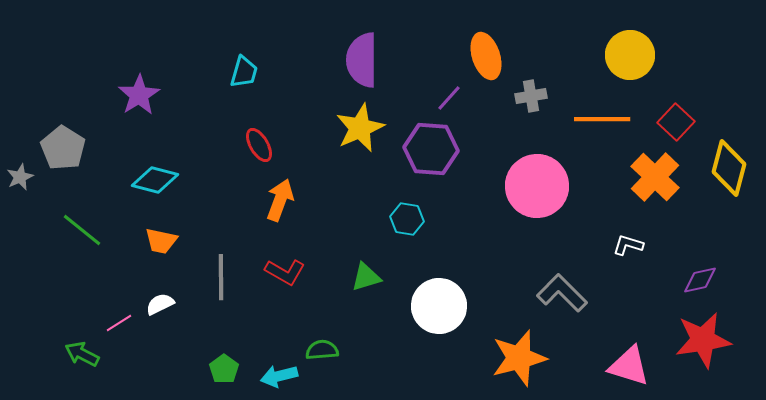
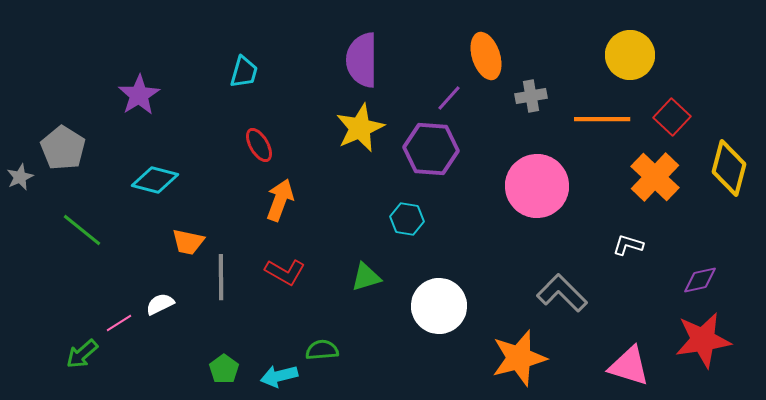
red square: moved 4 px left, 5 px up
orange trapezoid: moved 27 px right, 1 px down
green arrow: rotated 68 degrees counterclockwise
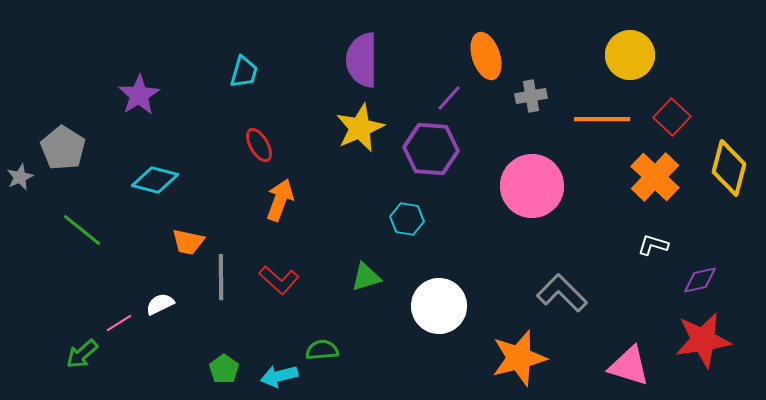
pink circle: moved 5 px left
white L-shape: moved 25 px right
red L-shape: moved 6 px left, 8 px down; rotated 12 degrees clockwise
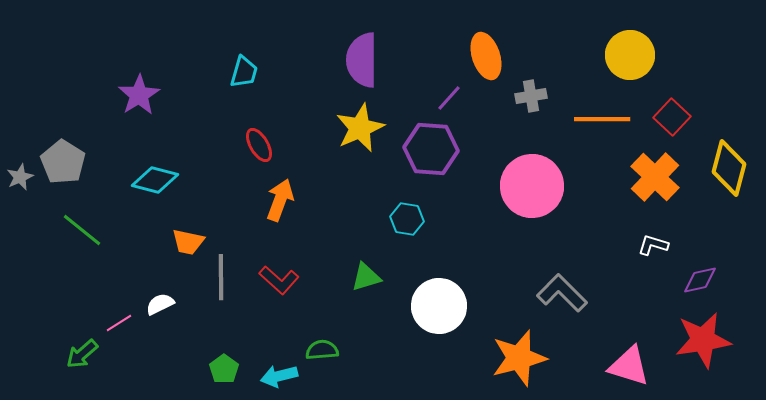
gray pentagon: moved 14 px down
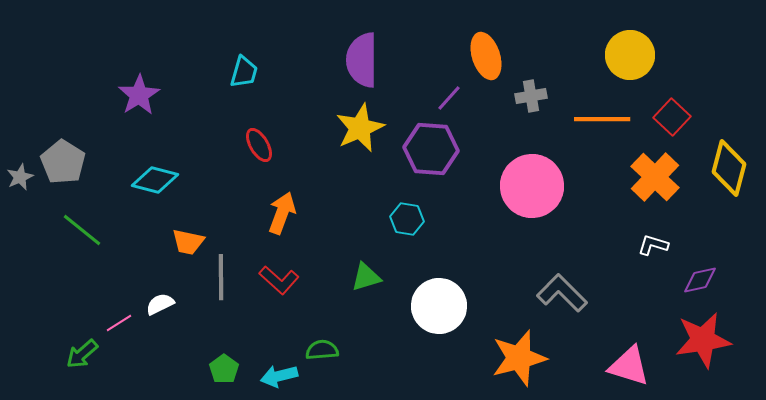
orange arrow: moved 2 px right, 13 px down
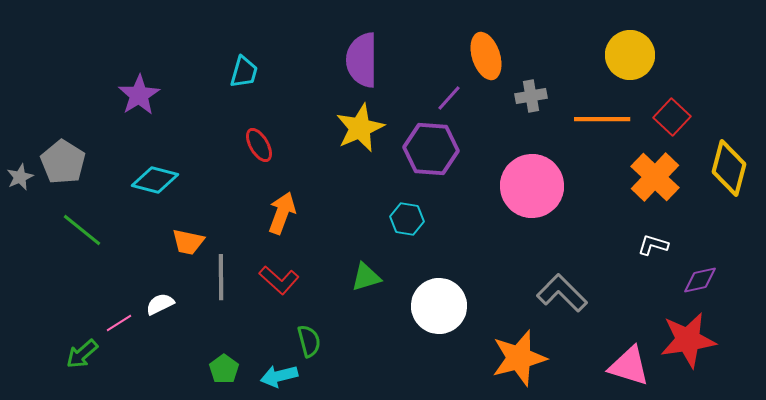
red star: moved 15 px left
green semicircle: moved 13 px left, 9 px up; rotated 80 degrees clockwise
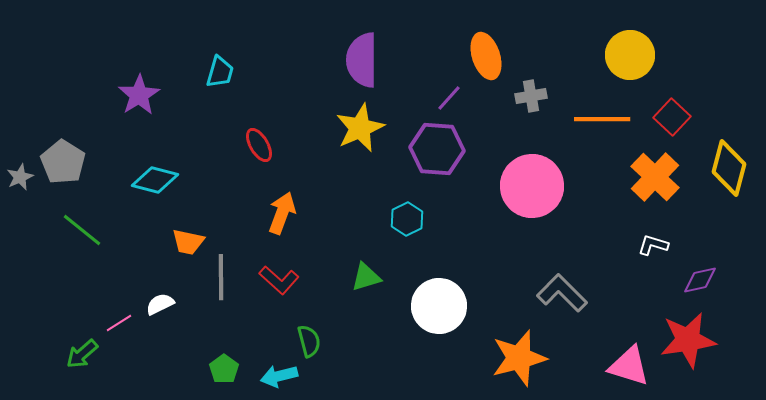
cyan trapezoid: moved 24 px left
purple hexagon: moved 6 px right
cyan hexagon: rotated 24 degrees clockwise
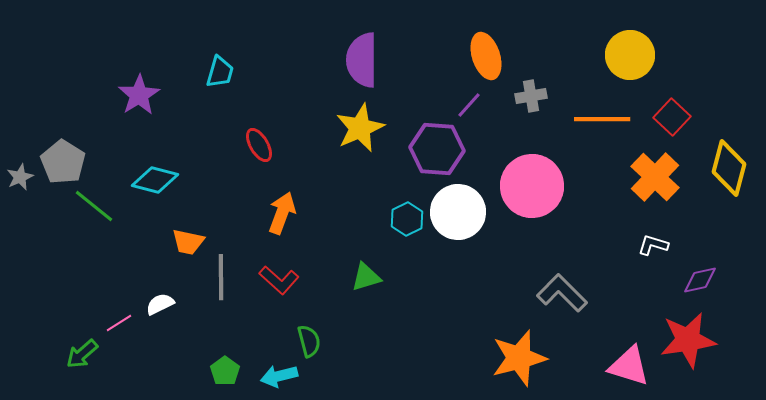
purple line: moved 20 px right, 7 px down
green line: moved 12 px right, 24 px up
white circle: moved 19 px right, 94 px up
green pentagon: moved 1 px right, 2 px down
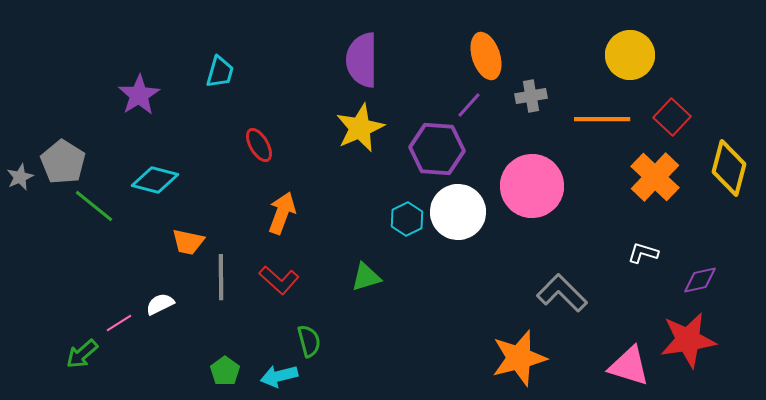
white L-shape: moved 10 px left, 8 px down
